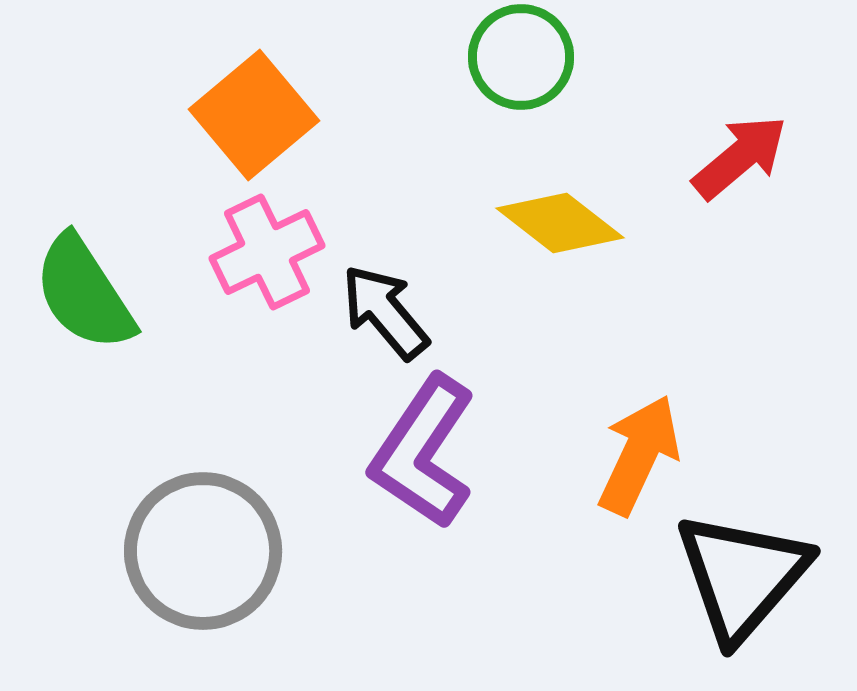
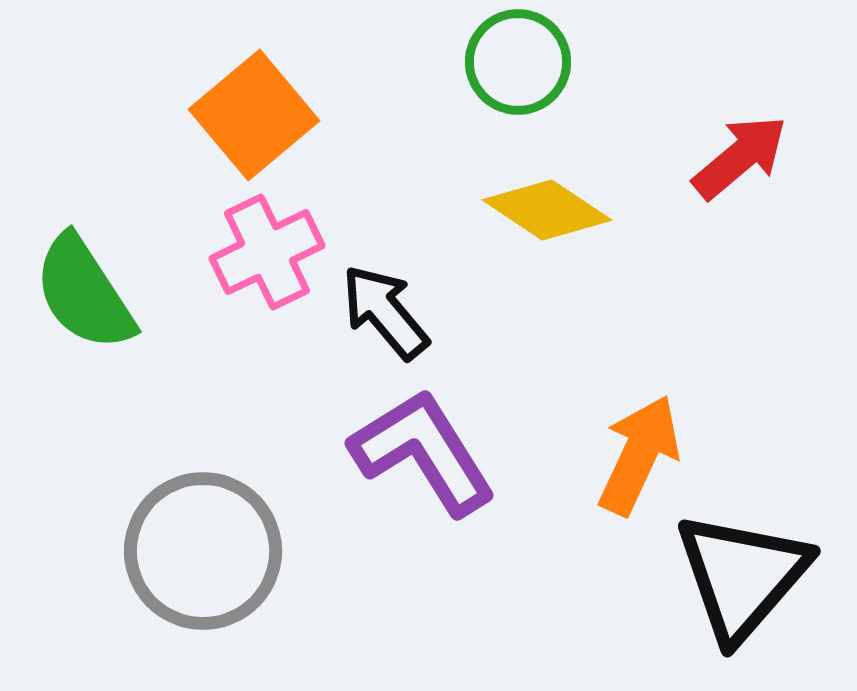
green circle: moved 3 px left, 5 px down
yellow diamond: moved 13 px left, 13 px up; rotated 4 degrees counterclockwise
purple L-shape: rotated 114 degrees clockwise
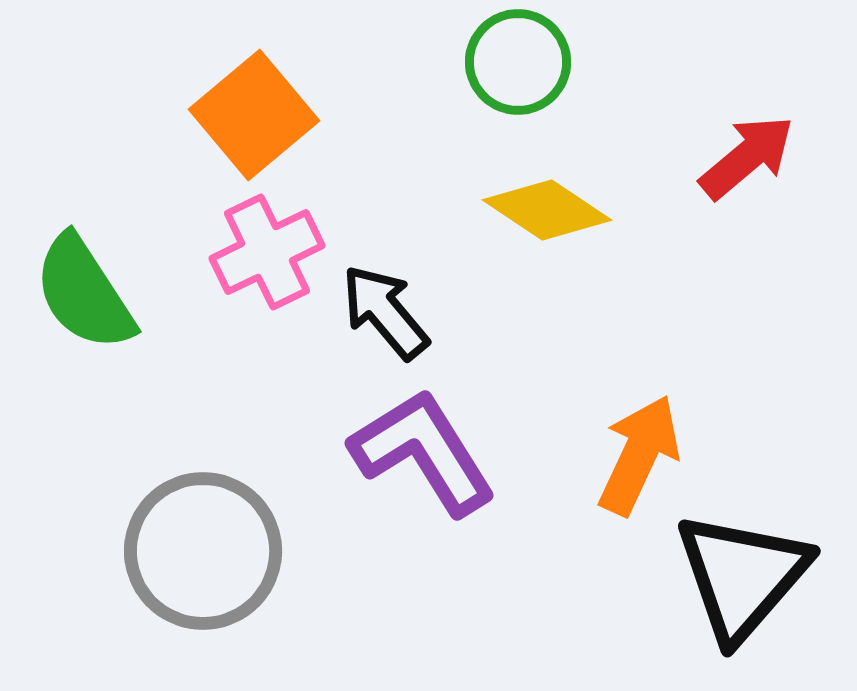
red arrow: moved 7 px right
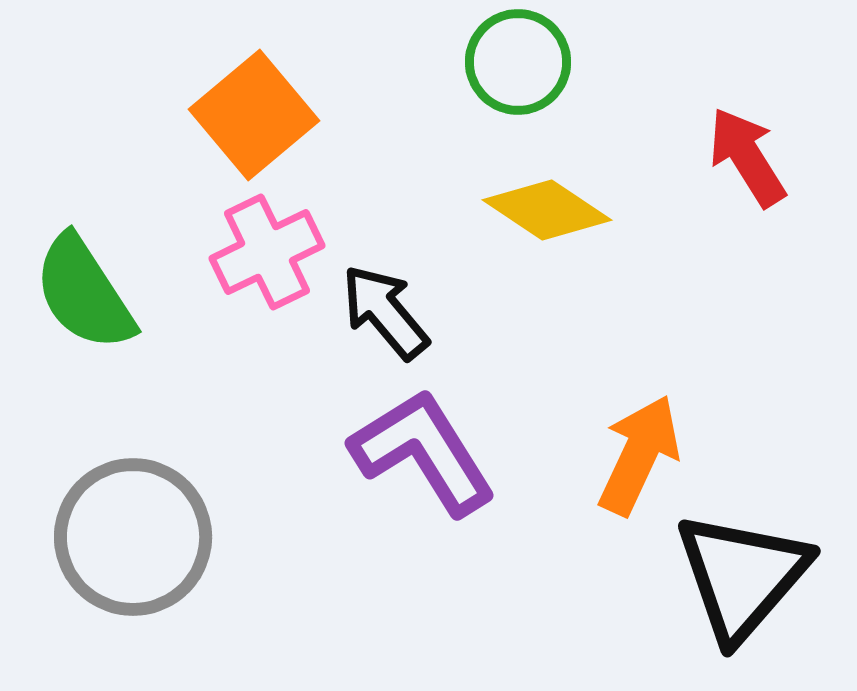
red arrow: rotated 82 degrees counterclockwise
gray circle: moved 70 px left, 14 px up
